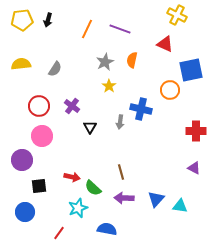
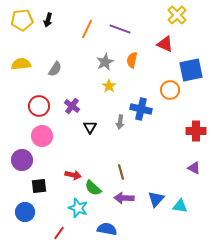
yellow cross: rotated 18 degrees clockwise
red arrow: moved 1 px right, 2 px up
cyan star: rotated 30 degrees counterclockwise
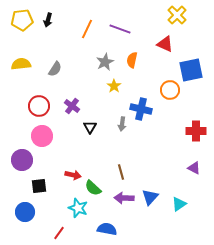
yellow star: moved 5 px right
gray arrow: moved 2 px right, 2 px down
blue triangle: moved 6 px left, 2 px up
cyan triangle: moved 1 px left, 2 px up; rotated 42 degrees counterclockwise
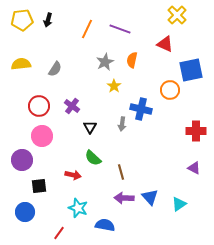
green semicircle: moved 30 px up
blue triangle: rotated 24 degrees counterclockwise
blue semicircle: moved 2 px left, 4 px up
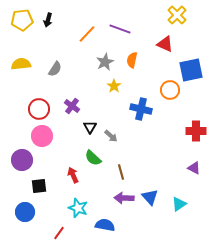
orange line: moved 5 px down; rotated 18 degrees clockwise
red circle: moved 3 px down
gray arrow: moved 11 px left, 12 px down; rotated 56 degrees counterclockwise
red arrow: rotated 126 degrees counterclockwise
